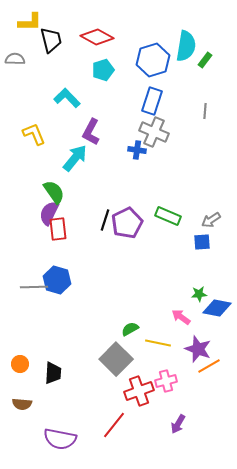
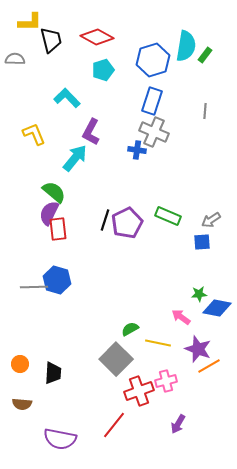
green rectangle at (205, 60): moved 5 px up
green semicircle at (54, 192): rotated 15 degrees counterclockwise
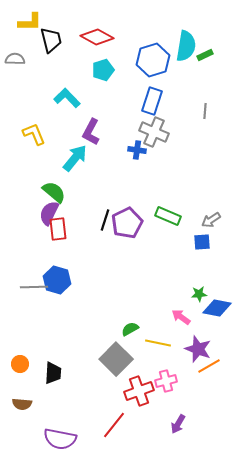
green rectangle at (205, 55): rotated 28 degrees clockwise
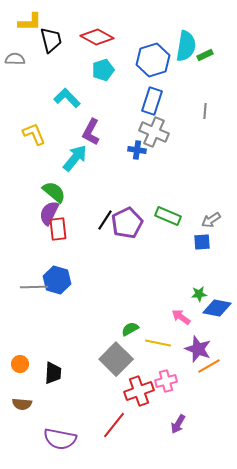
black line at (105, 220): rotated 15 degrees clockwise
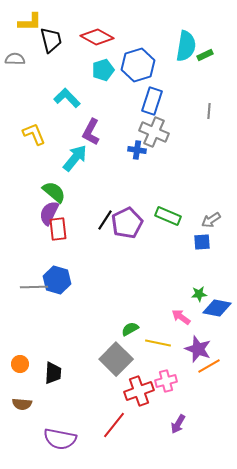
blue hexagon at (153, 60): moved 15 px left, 5 px down
gray line at (205, 111): moved 4 px right
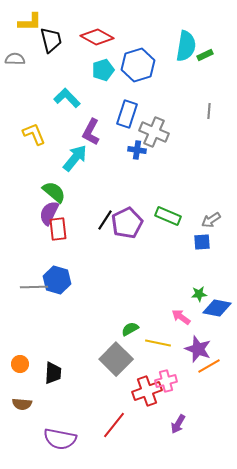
blue rectangle at (152, 101): moved 25 px left, 13 px down
red cross at (139, 391): moved 8 px right
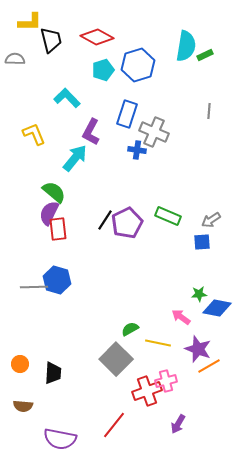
brown semicircle at (22, 404): moved 1 px right, 2 px down
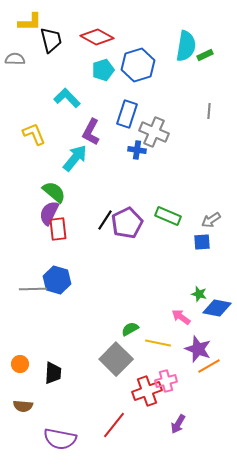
gray line at (34, 287): moved 1 px left, 2 px down
green star at (199, 294): rotated 21 degrees clockwise
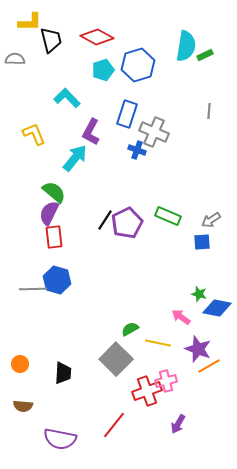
blue cross at (137, 150): rotated 12 degrees clockwise
red rectangle at (58, 229): moved 4 px left, 8 px down
black trapezoid at (53, 373): moved 10 px right
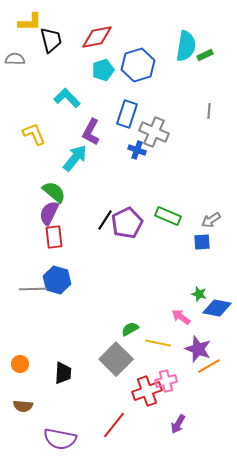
red diamond at (97, 37): rotated 40 degrees counterclockwise
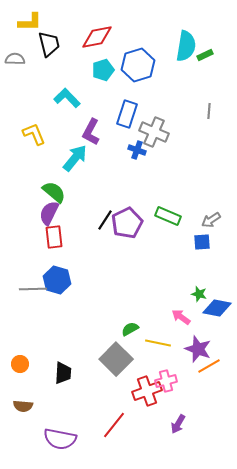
black trapezoid at (51, 40): moved 2 px left, 4 px down
